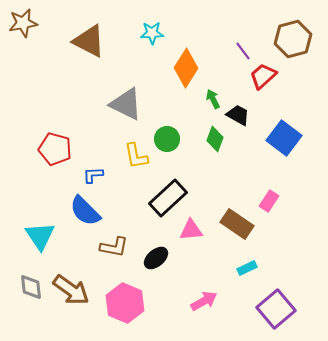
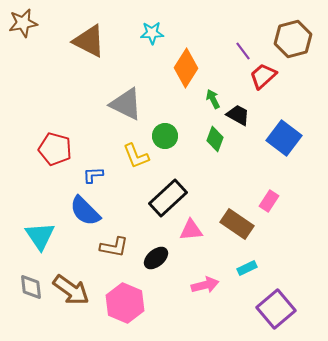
green circle: moved 2 px left, 3 px up
yellow L-shape: rotated 12 degrees counterclockwise
pink arrow: moved 1 px right, 16 px up; rotated 16 degrees clockwise
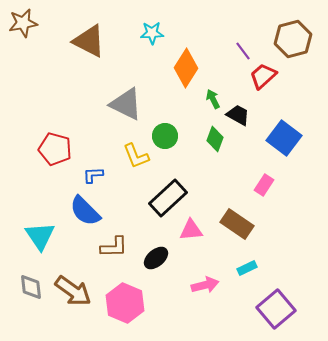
pink rectangle: moved 5 px left, 16 px up
brown L-shape: rotated 12 degrees counterclockwise
brown arrow: moved 2 px right, 1 px down
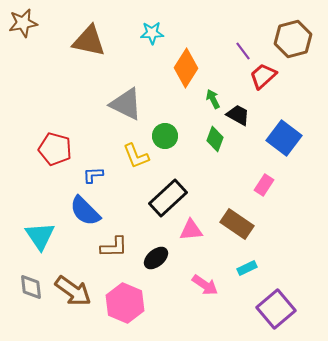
brown triangle: rotated 15 degrees counterclockwise
pink arrow: rotated 48 degrees clockwise
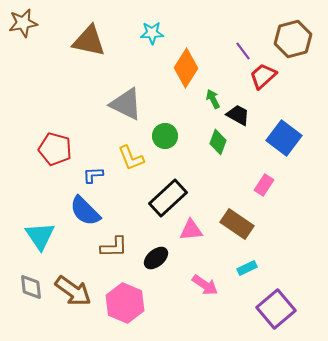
green diamond: moved 3 px right, 3 px down
yellow L-shape: moved 5 px left, 2 px down
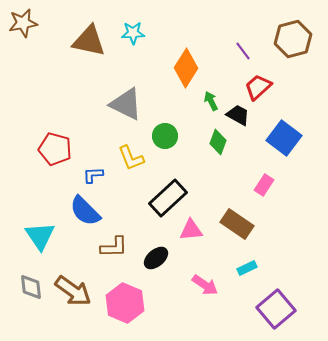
cyan star: moved 19 px left
red trapezoid: moved 5 px left, 11 px down
green arrow: moved 2 px left, 2 px down
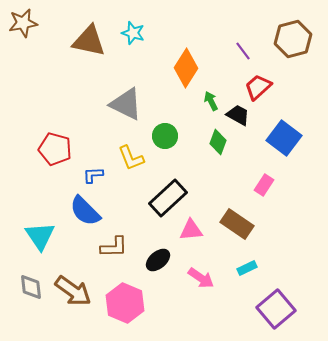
cyan star: rotated 20 degrees clockwise
black ellipse: moved 2 px right, 2 px down
pink arrow: moved 4 px left, 7 px up
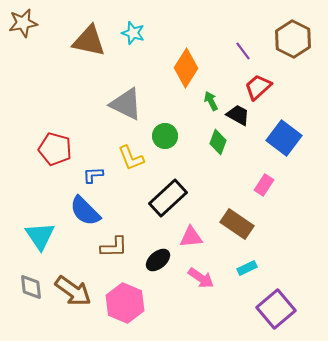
brown hexagon: rotated 18 degrees counterclockwise
pink triangle: moved 7 px down
